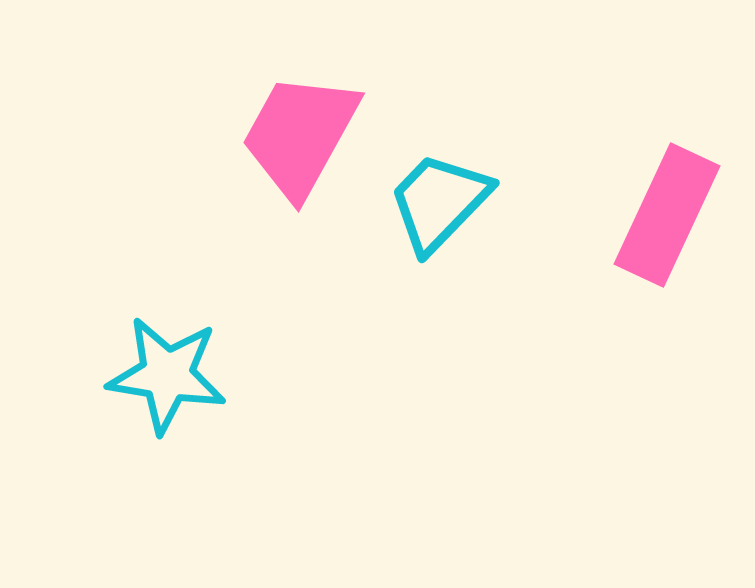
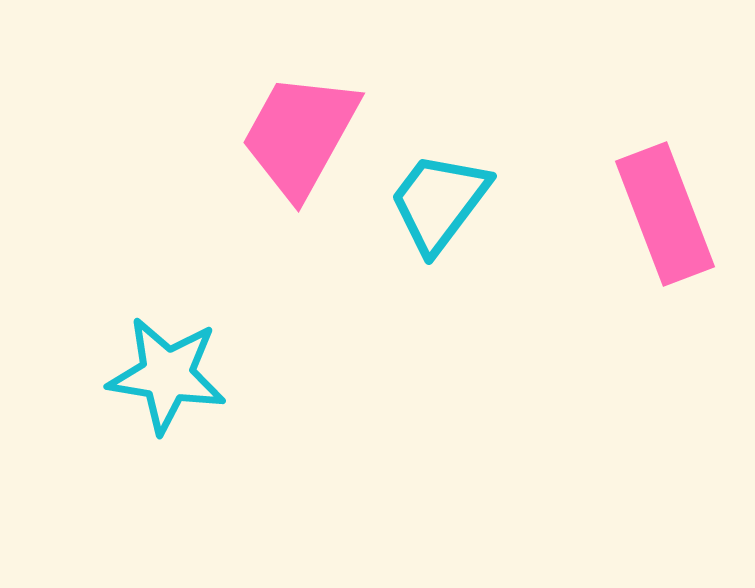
cyan trapezoid: rotated 7 degrees counterclockwise
pink rectangle: moved 2 px left, 1 px up; rotated 46 degrees counterclockwise
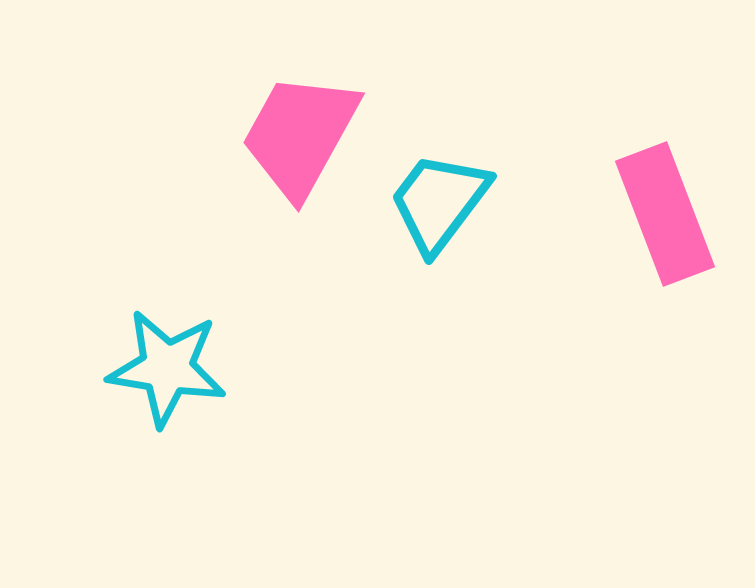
cyan star: moved 7 px up
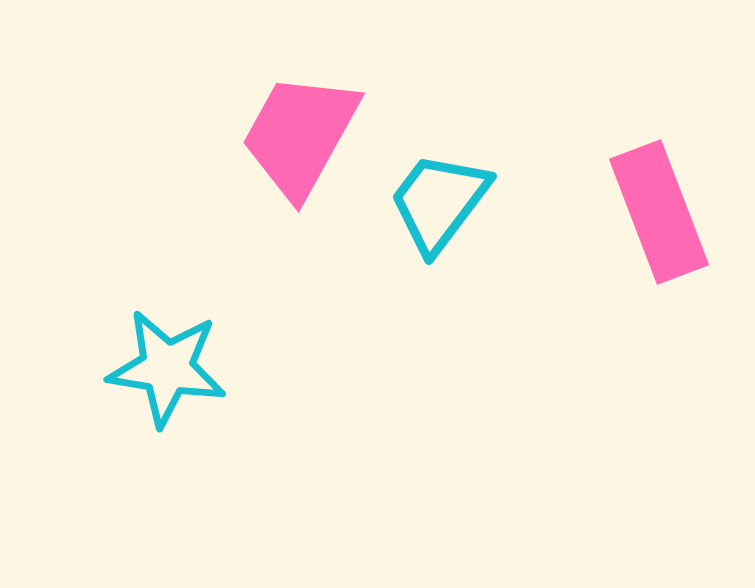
pink rectangle: moved 6 px left, 2 px up
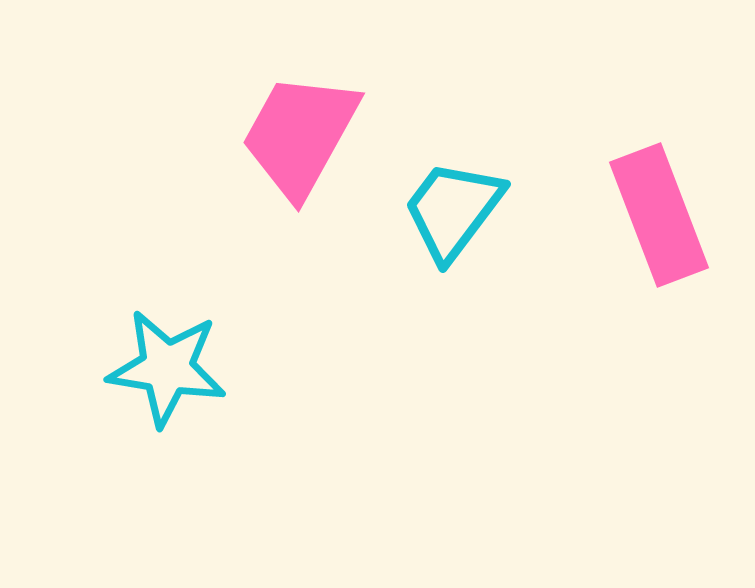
cyan trapezoid: moved 14 px right, 8 px down
pink rectangle: moved 3 px down
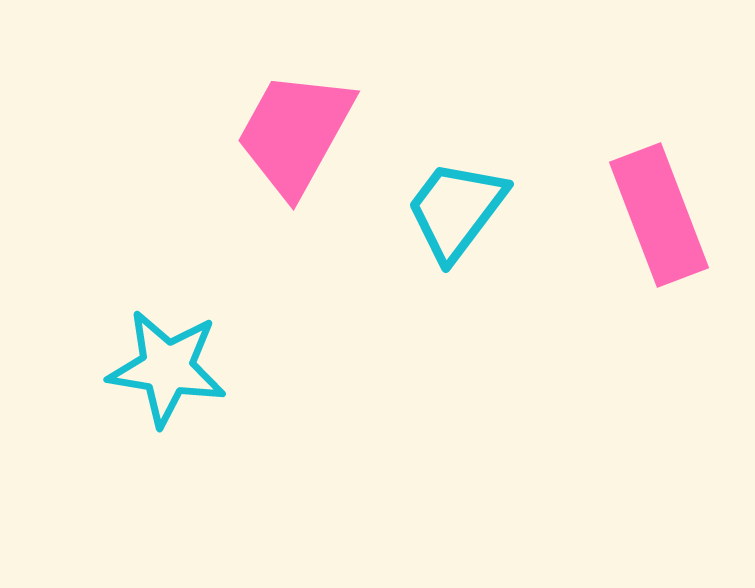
pink trapezoid: moved 5 px left, 2 px up
cyan trapezoid: moved 3 px right
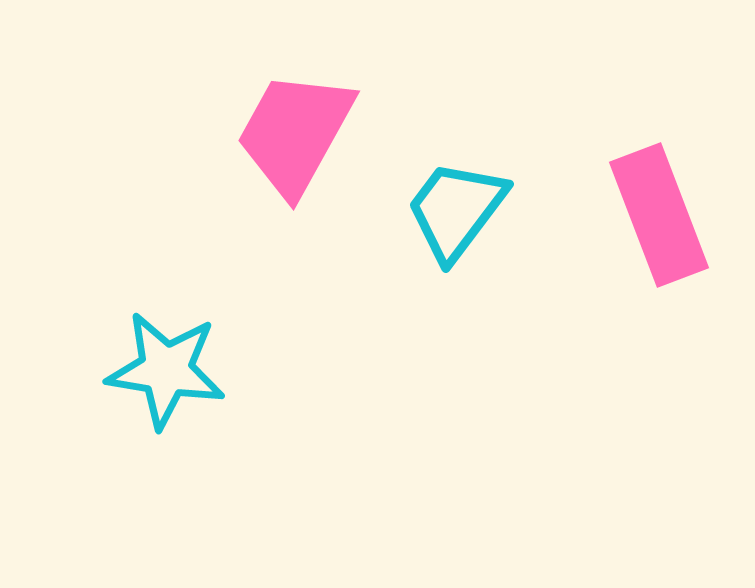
cyan star: moved 1 px left, 2 px down
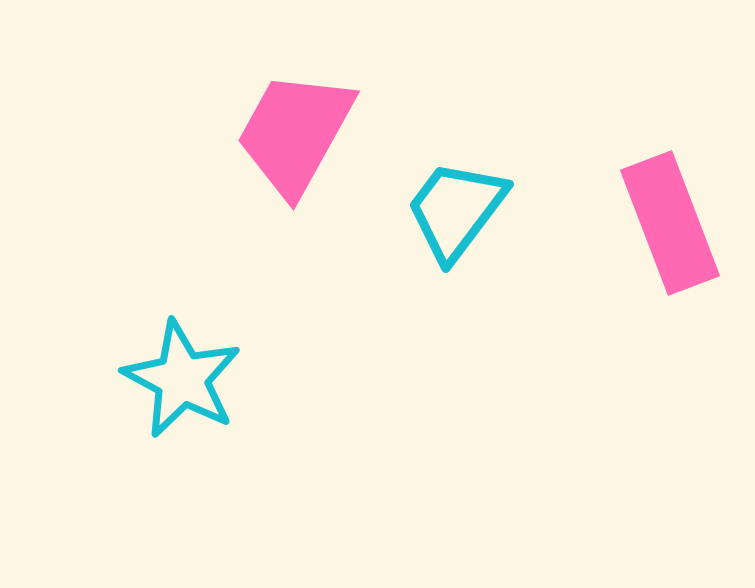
pink rectangle: moved 11 px right, 8 px down
cyan star: moved 16 px right, 9 px down; rotated 19 degrees clockwise
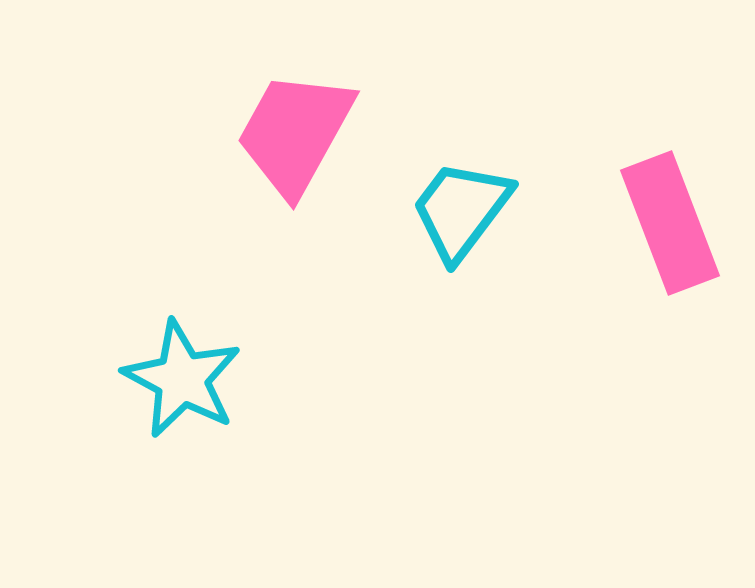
cyan trapezoid: moved 5 px right
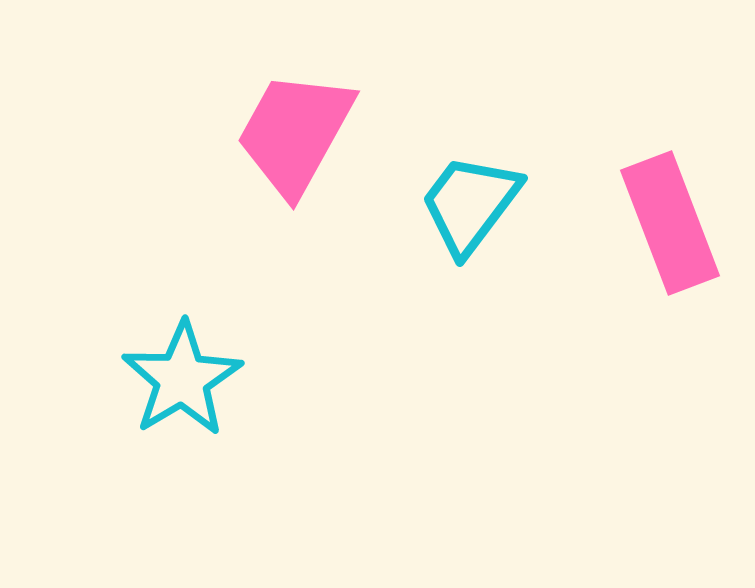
cyan trapezoid: moved 9 px right, 6 px up
cyan star: rotated 13 degrees clockwise
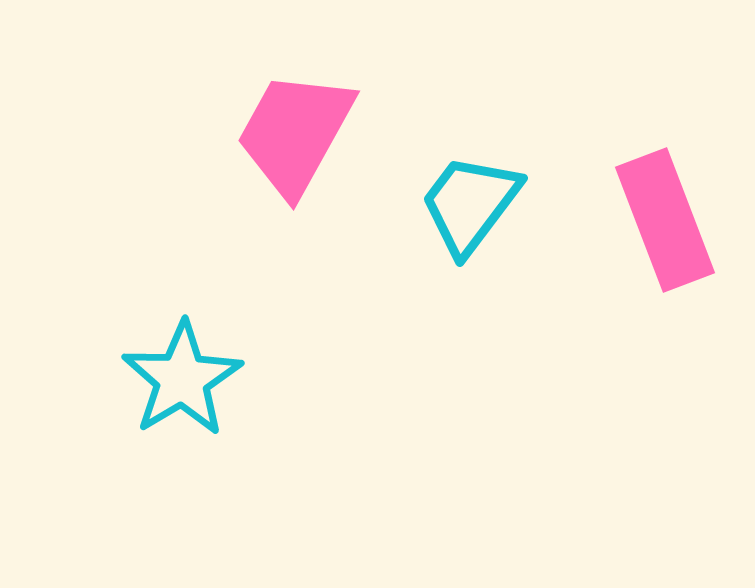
pink rectangle: moved 5 px left, 3 px up
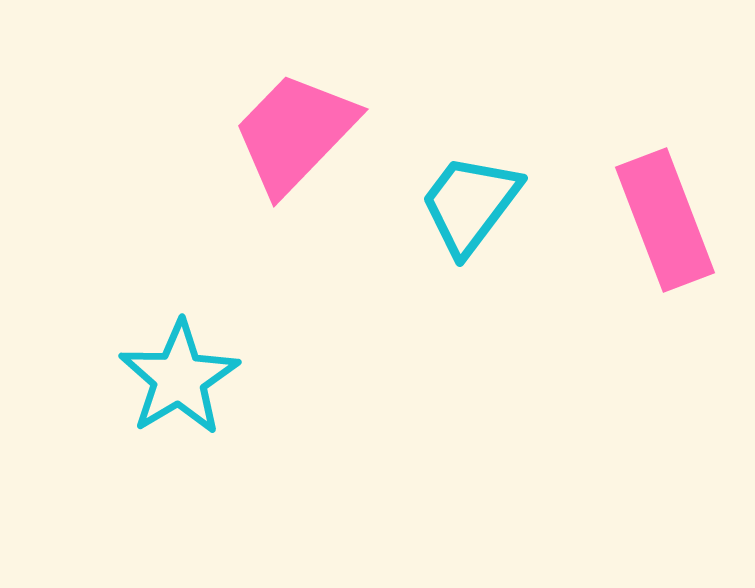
pink trapezoid: rotated 15 degrees clockwise
cyan star: moved 3 px left, 1 px up
